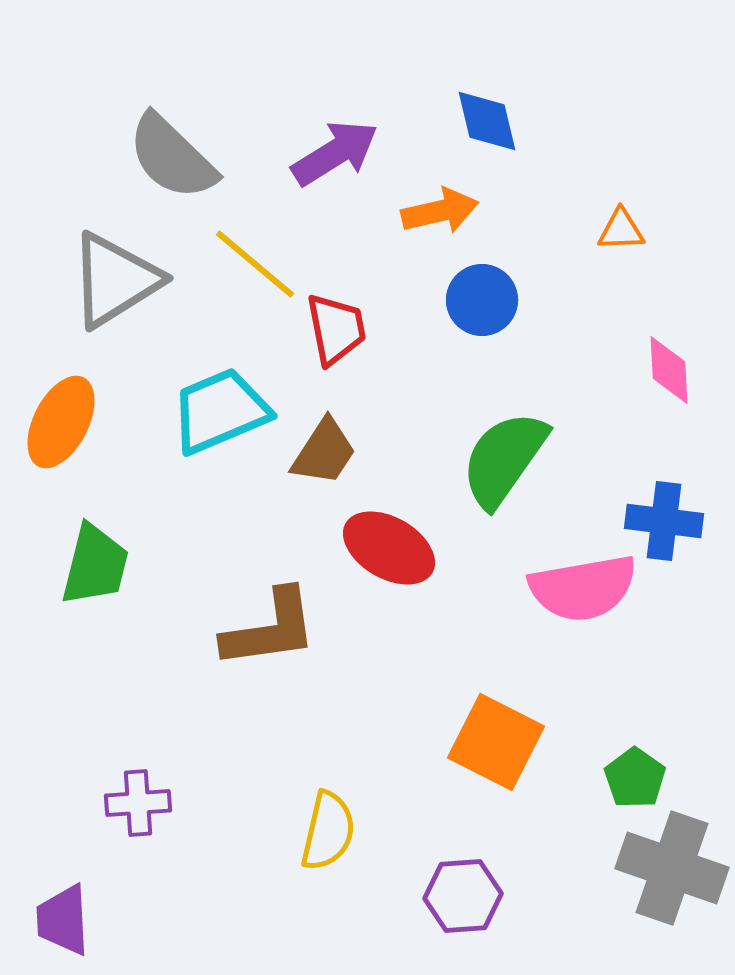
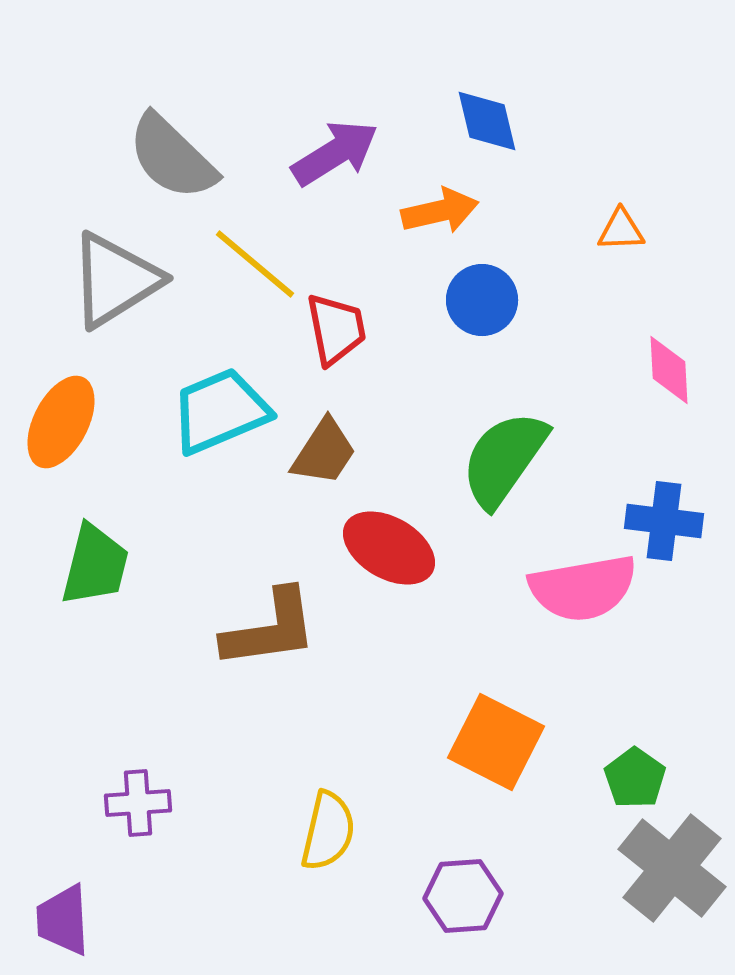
gray cross: rotated 20 degrees clockwise
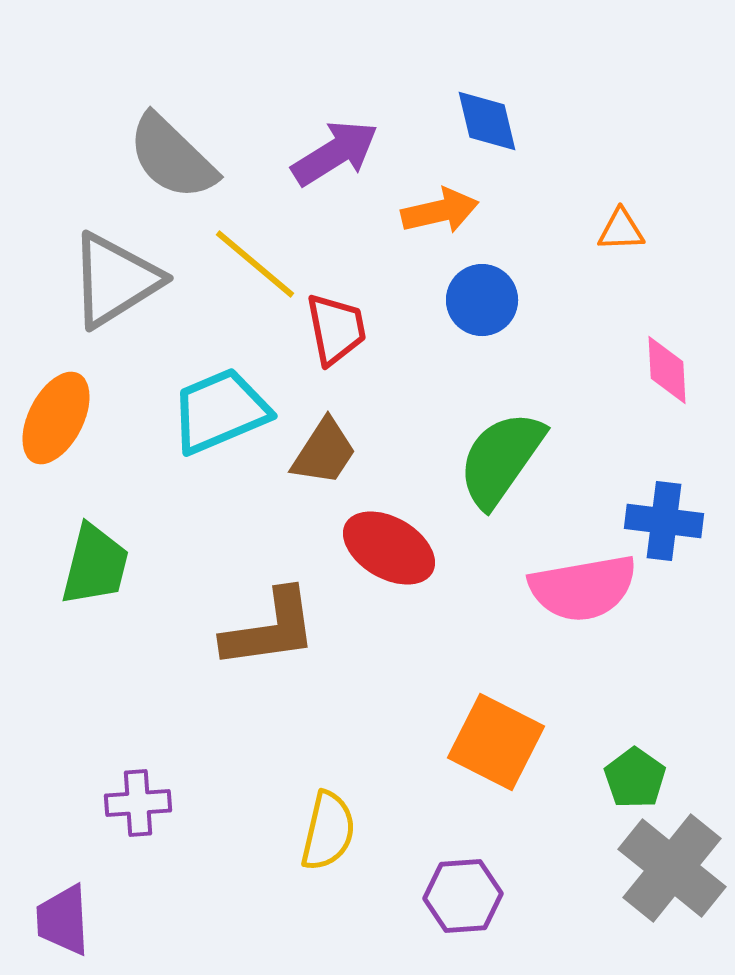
pink diamond: moved 2 px left
orange ellipse: moved 5 px left, 4 px up
green semicircle: moved 3 px left
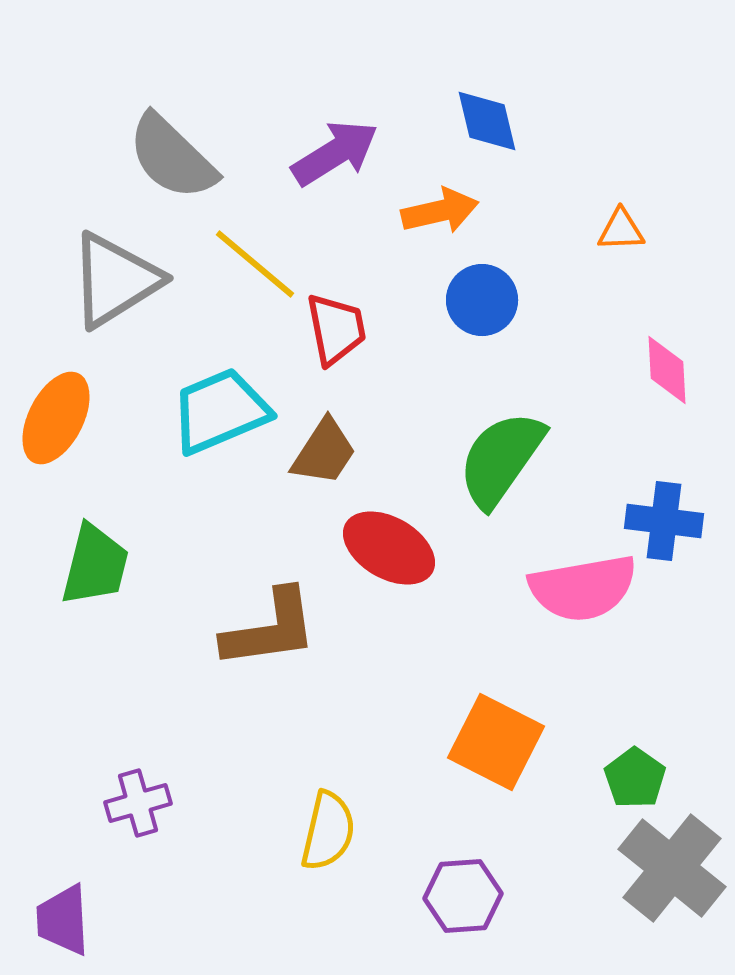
purple cross: rotated 12 degrees counterclockwise
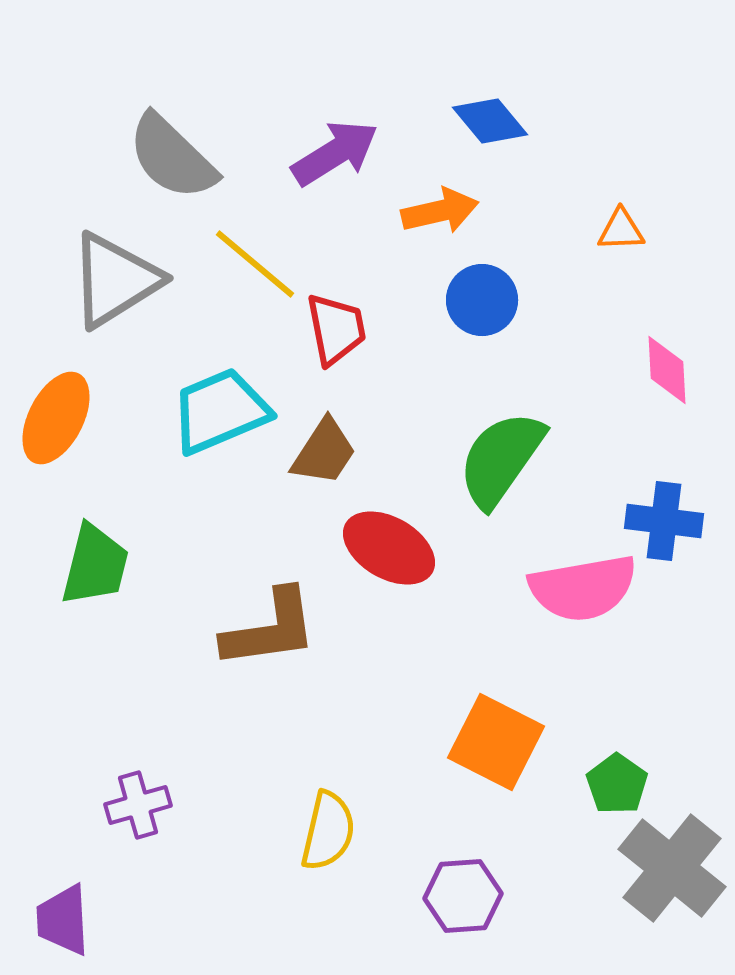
blue diamond: moved 3 px right; rotated 26 degrees counterclockwise
green pentagon: moved 18 px left, 6 px down
purple cross: moved 2 px down
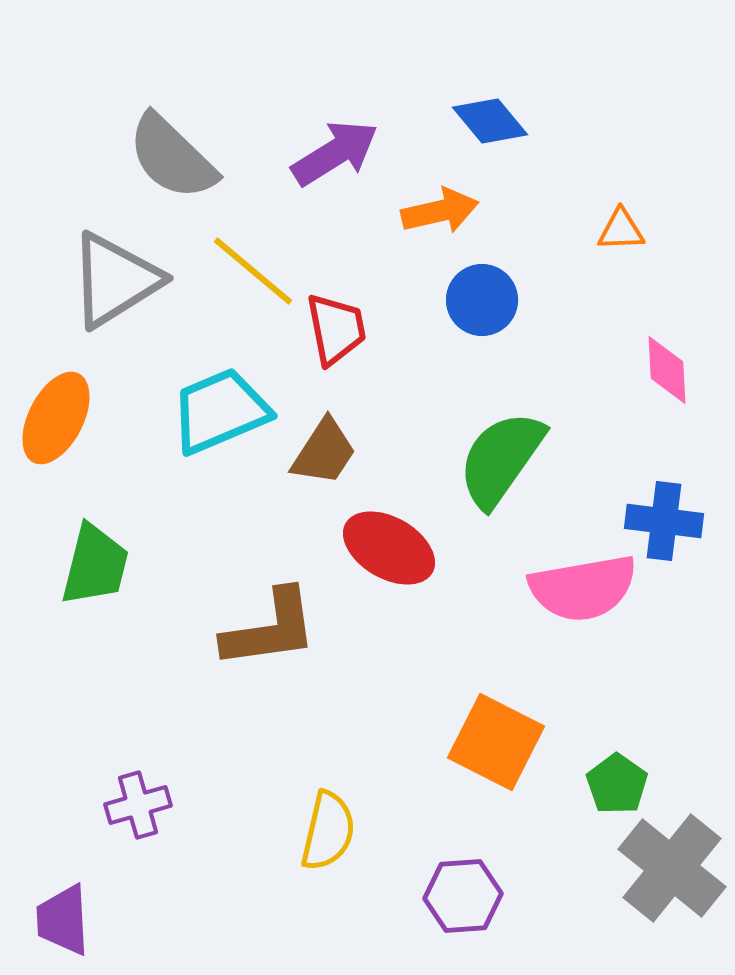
yellow line: moved 2 px left, 7 px down
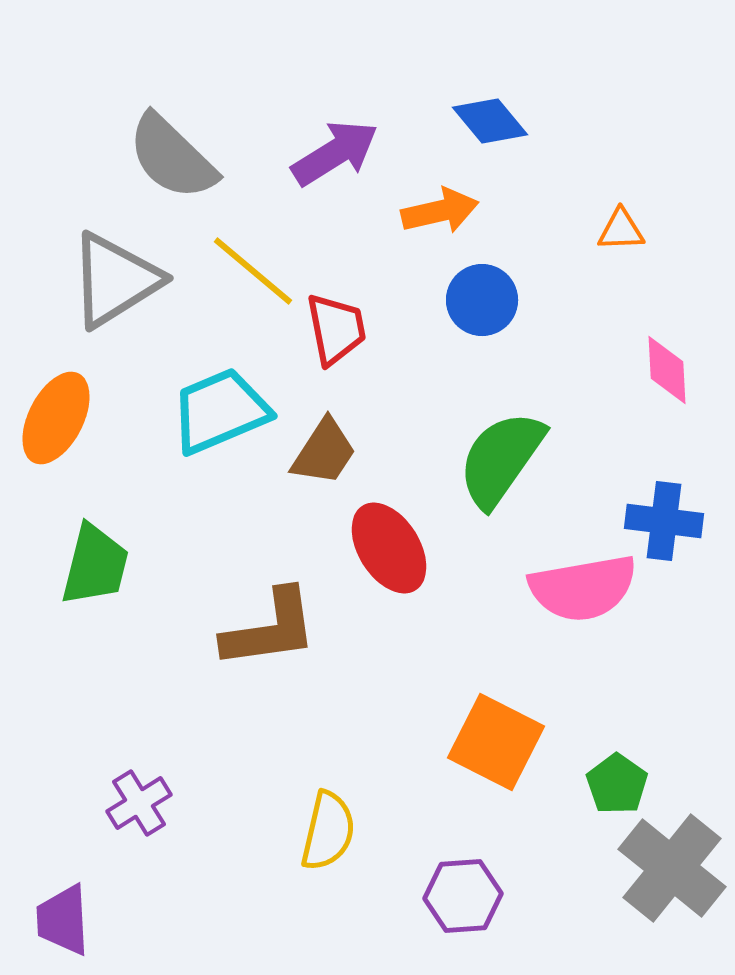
red ellipse: rotated 28 degrees clockwise
purple cross: moved 1 px right, 2 px up; rotated 16 degrees counterclockwise
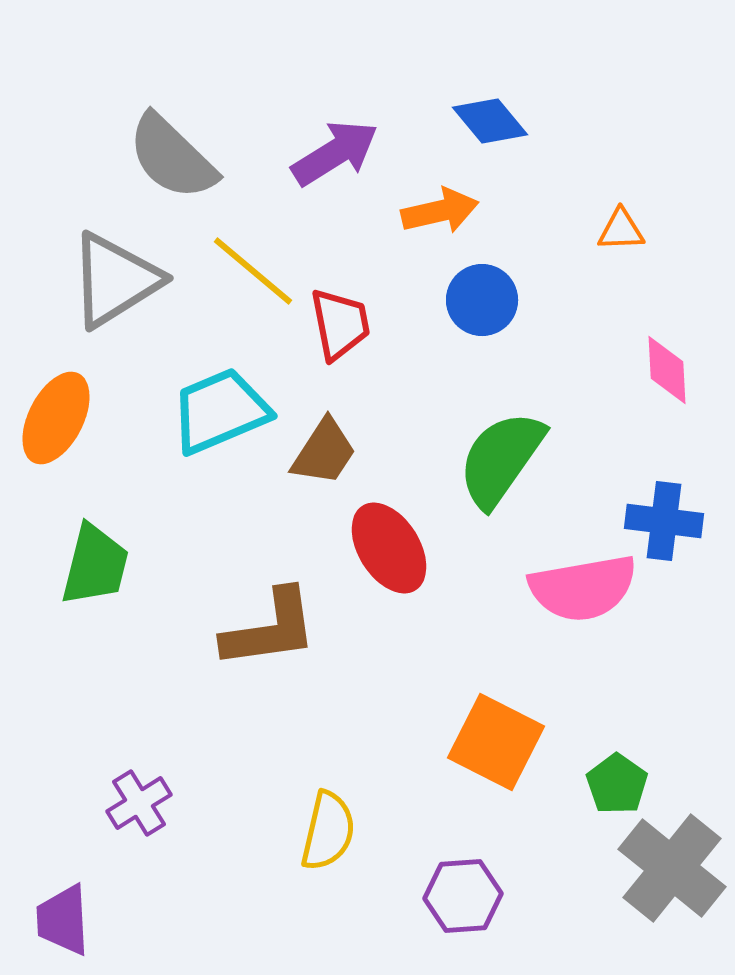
red trapezoid: moved 4 px right, 5 px up
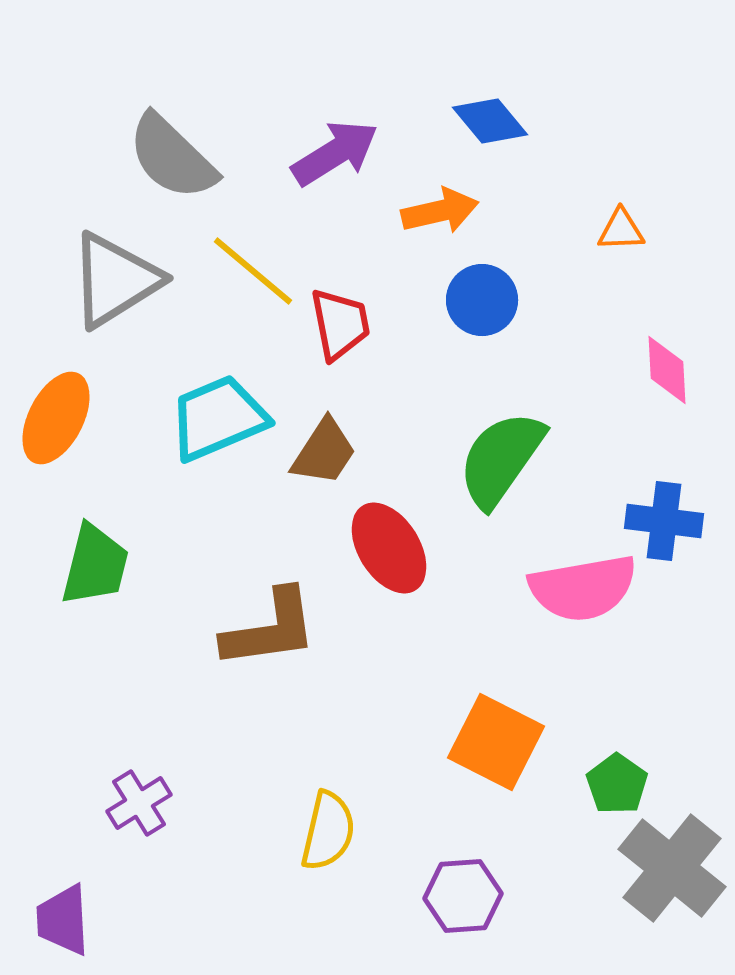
cyan trapezoid: moved 2 px left, 7 px down
